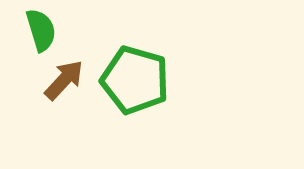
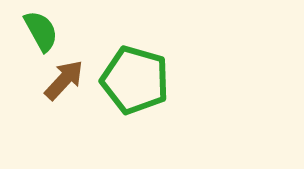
green semicircle: moved 1 px down; rotated 12 degrees counterclockwise
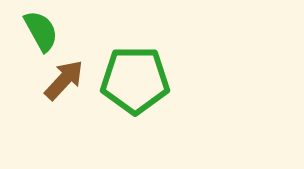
green pentagon: rotated 16 degrees counterclockwise
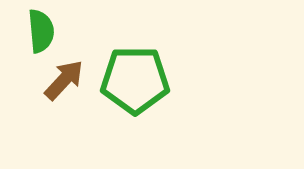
green semicircle: rotated 24 degrees clockwise
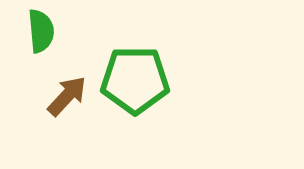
brown arrow: moved 3 px right, 16 px down
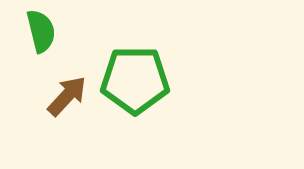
green semicircle: rotated 9 degrees counterclockwise
